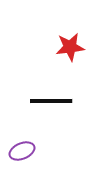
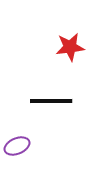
purple ellipse: moved 5 px left, 5 px up
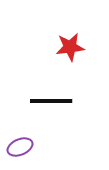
purple ellipse: moved 3 px right, 1 px down
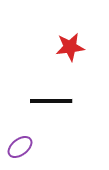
purple ellipse: rotated 15 degrees counterclockwise
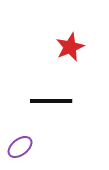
red star: rotated 16 degrees counterclockwise
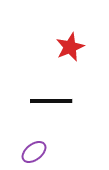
purple ellipse: moved 14 px right, 5 px down
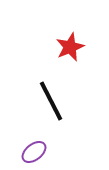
black line: rotated 63 degrees clockwise
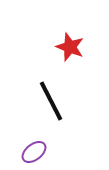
red star: rotated 28 degrees counterclockwise
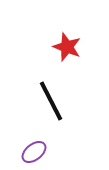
red star: moved 3 px left
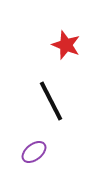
red star: moved 1 px left, 2 px up
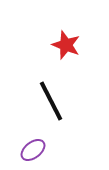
purple ellipse: moved 1 px left, 2 px up
